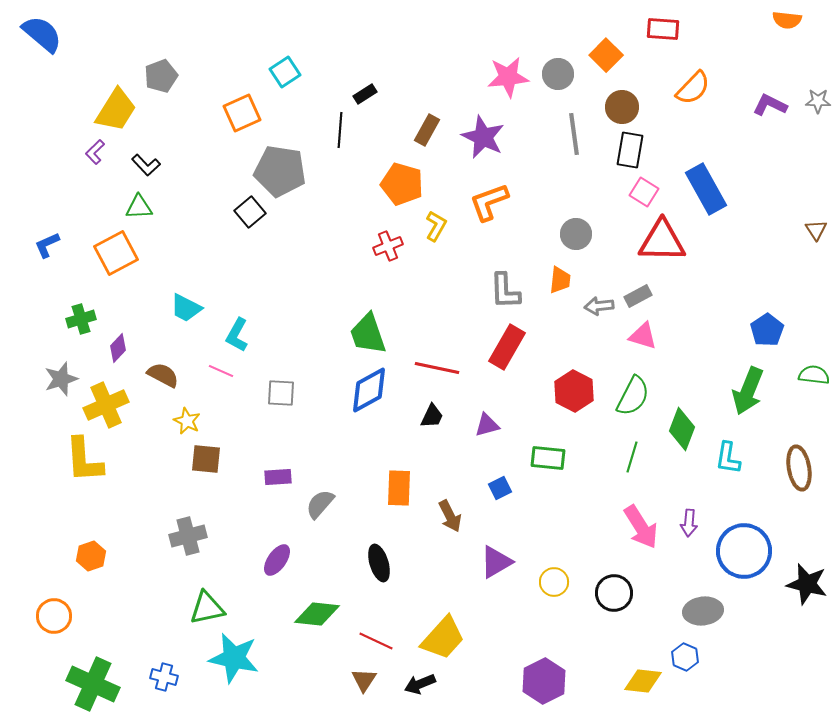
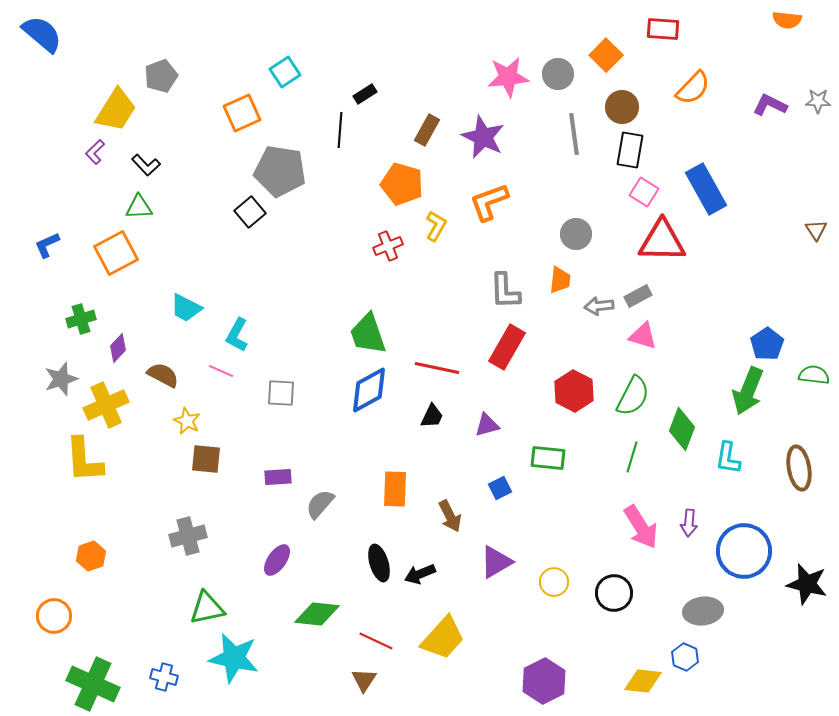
blue pentagon at (767, 330): moved 14 px down
orange rectangle at (399, 488): moved 4 px left, 1 px down
black arrow at (420, 684): moved 110 px up
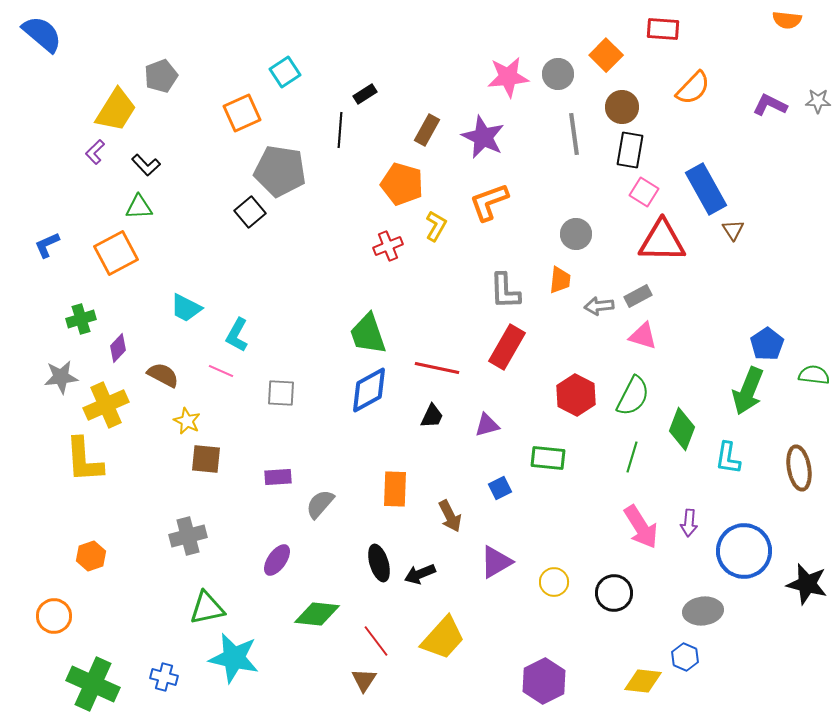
brown triangle at (816, 230): moved 83 px left
gray star at (61, 379): moved 2 px up; rotated 12 degrees clockwise
red hexagon at (574, 391): moved 2 px right, 4 px down
red line at (376, 641): rotated 28 degrees clockwise
